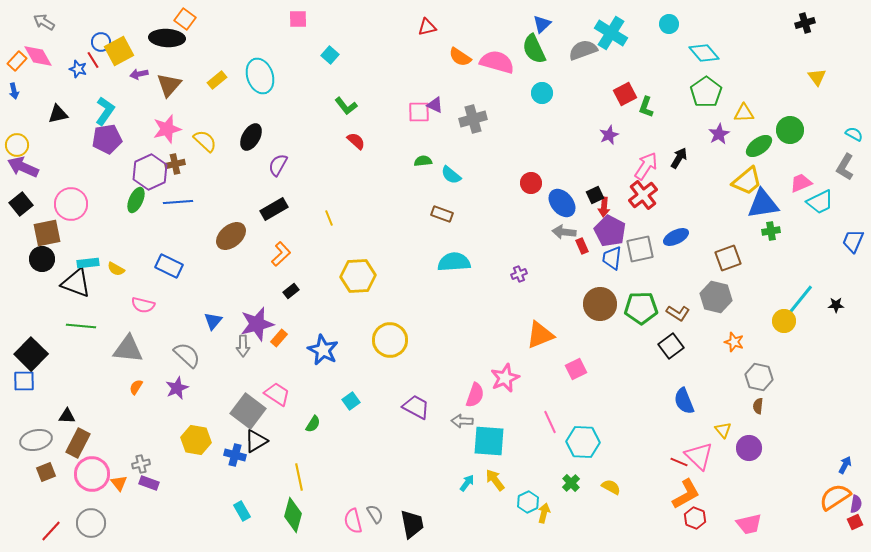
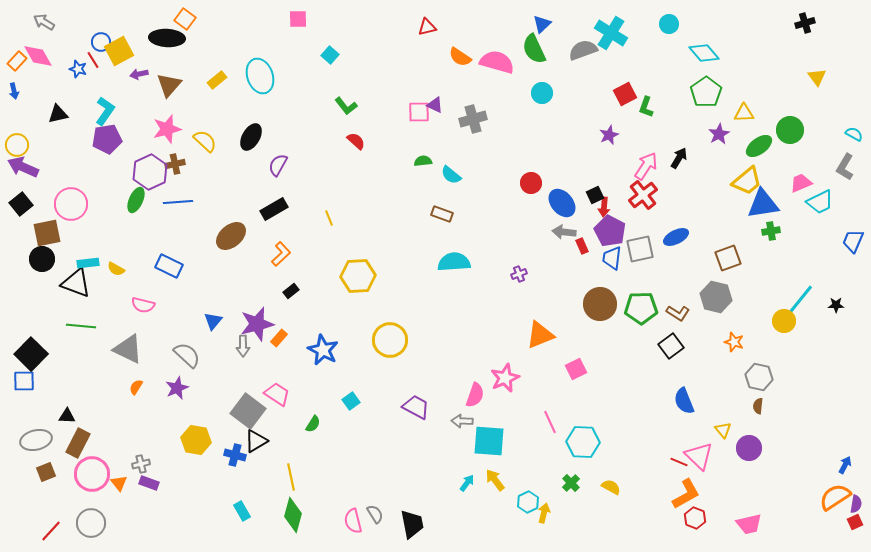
gray triangle at (128, 349): rotated 20 degrees clockwise
yellow line at (299, 477): moved 8 px left
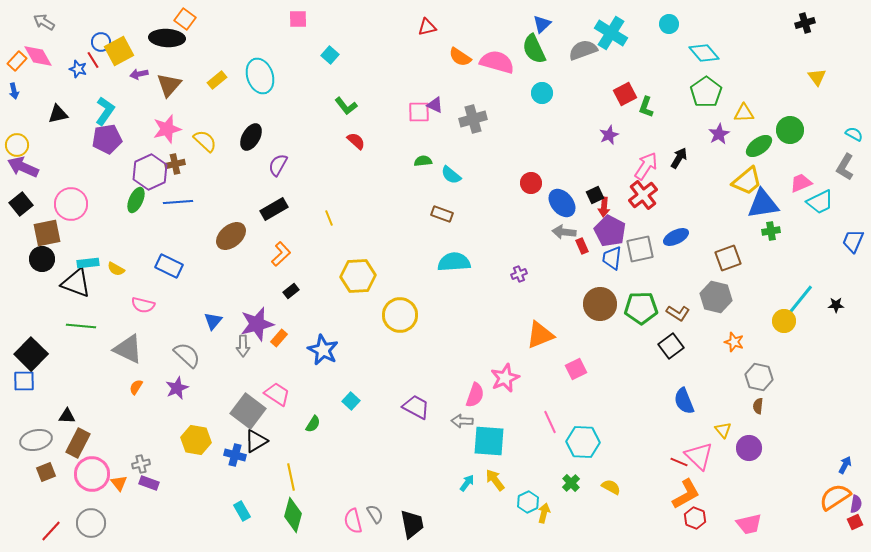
yellow circle at (390, 340): moved 10 px right, 25 px up
cyan square at (351, 401): rotated 12 degrees counterclockwise
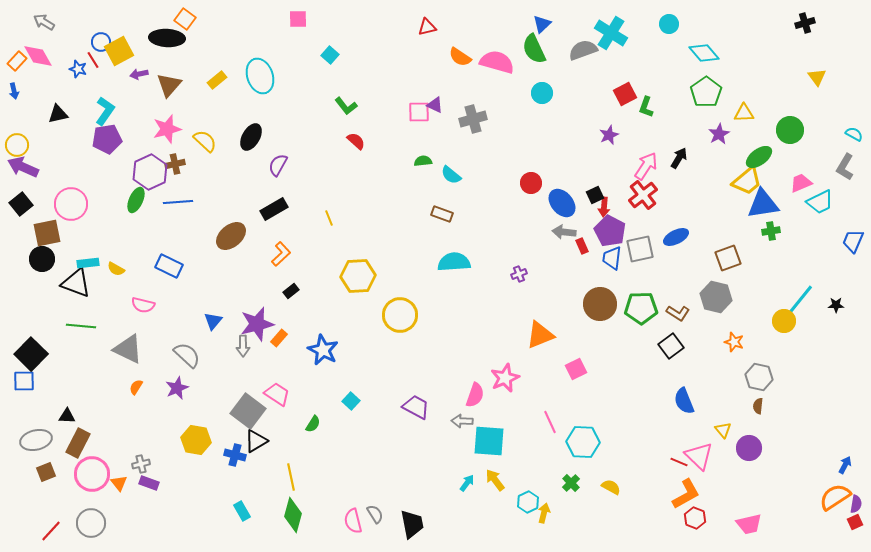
green ellipse at (759, 146): moved 11 px down
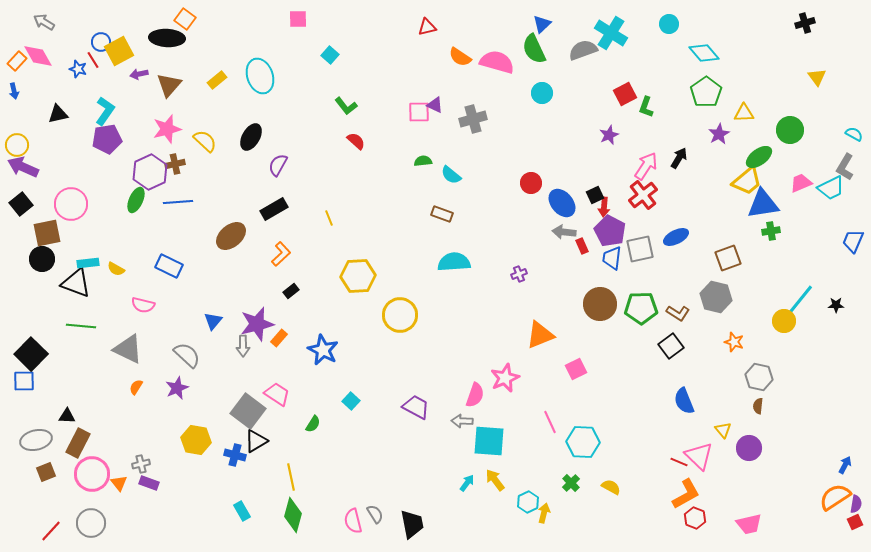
cyan trapezoid at (820, 202): moved 11 px right, 14 px up
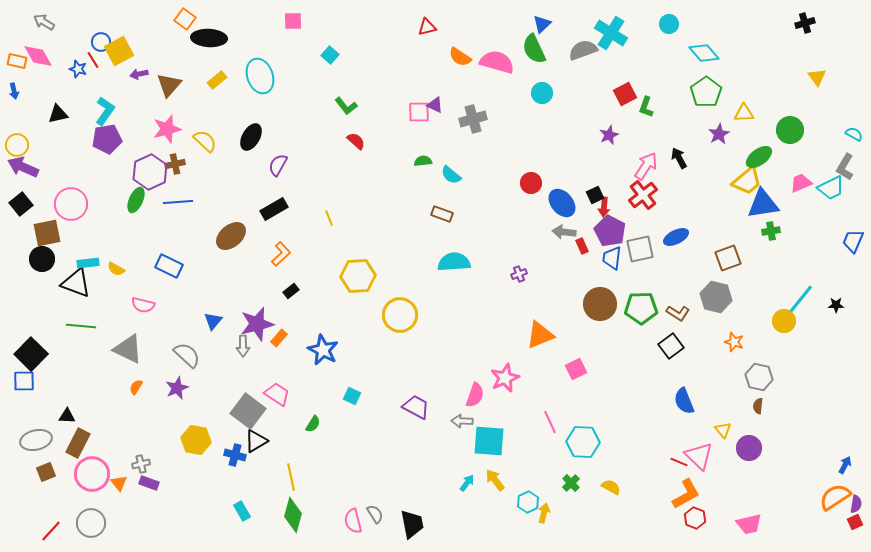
pink square at (298, 19): moved 5 px left, 2 px down
black ellipse at (167, 38): moved 42 px right
orange rectangle at (17, 61): rotated 60 degrees clockwise
black arrow at (679, 158): rotated 60 degrees counterclockwise
cyan square at (351, 401): moved 1 px right, 5 px up; rotated 18 degrees counterclockwise
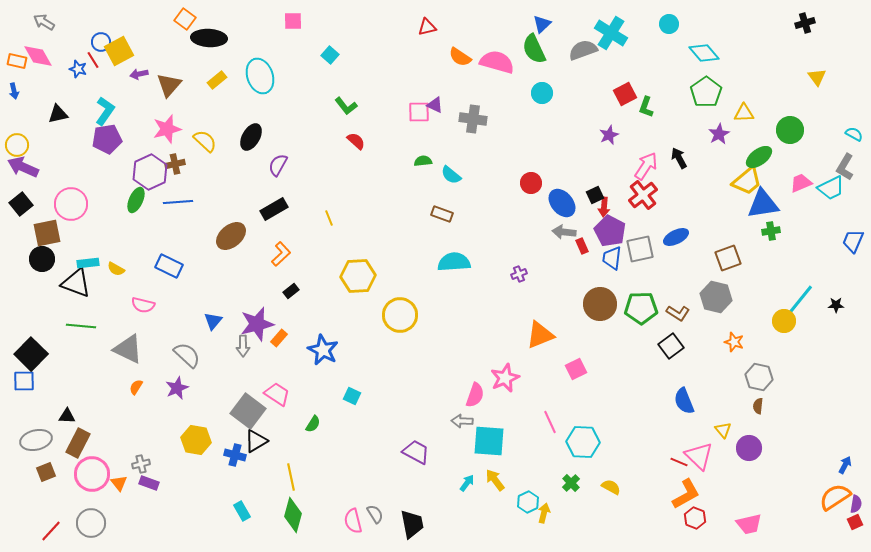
gray cross at (473, 119): rotated 24 degrees clockwise
purple trapezoid at (416, 407): moved 45 px down
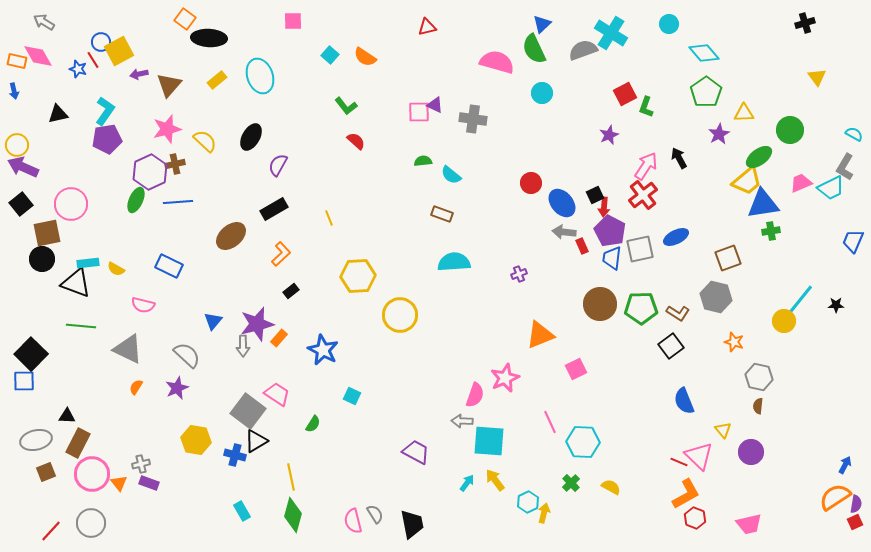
orange semicircle at (460, 57): moved 95 px left
purple circle at (749, 448): moved 2 px right, 4 px down
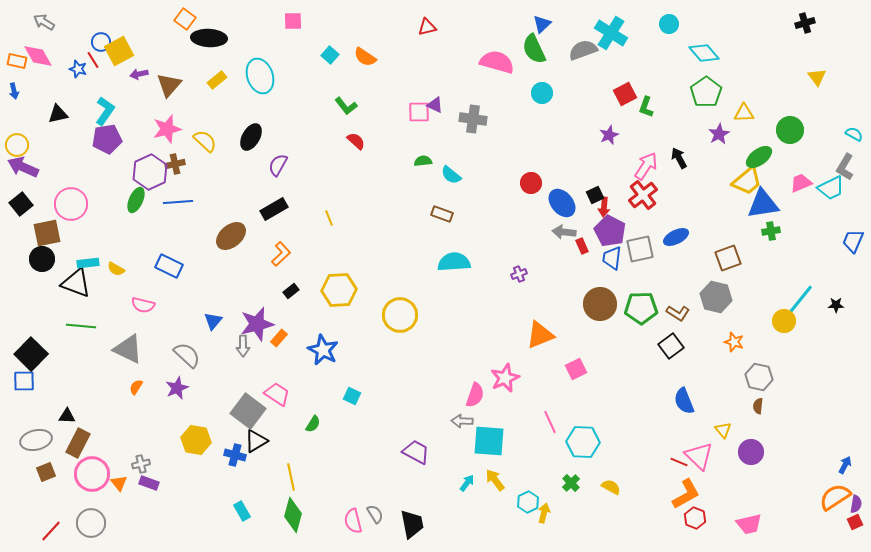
yellow hexagon at (358, 276): moved 19 px left, 14 px down
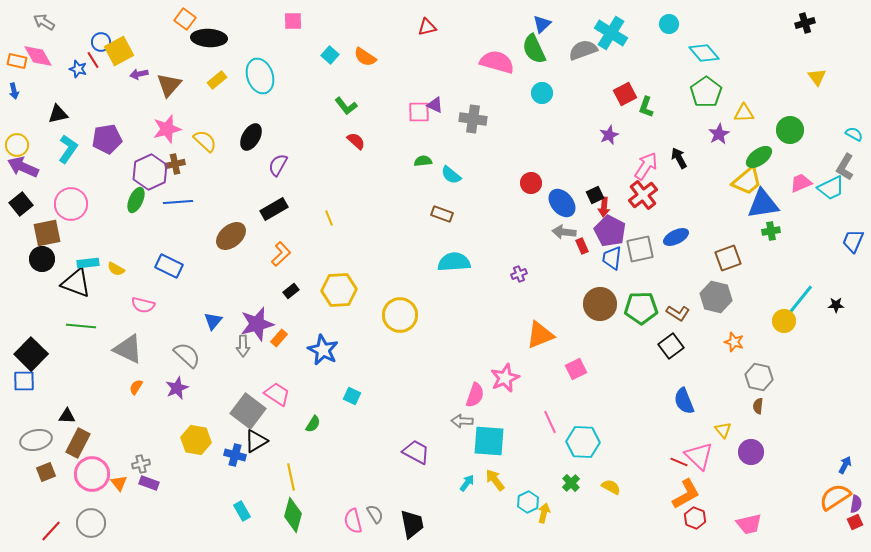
cyan L-shape at (105, 111): moved 37 px left, 38 px down
